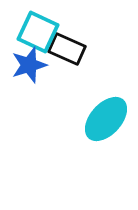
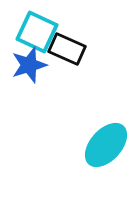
cyan square: moved 1 px left
cyan ellipse: moved 26 px down
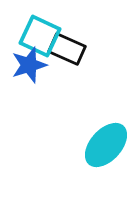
cyan square: moved 3 px right, 4 px down
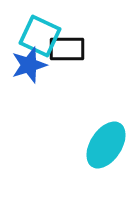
black rectangle: rotated 24 degrees counterclockwise
cyan ellipse: rotated 9 degrees counterclockwise
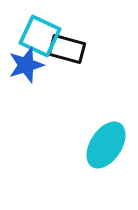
black rectangle: rotated 15 degrees clockwise
blue star: moved 3 px left
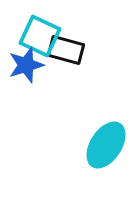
black rectangle: moved 1 px left, 1 px down
